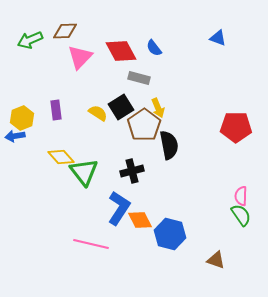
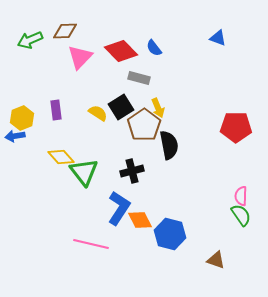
red diamond: rotated 16 degrees counterclockwise
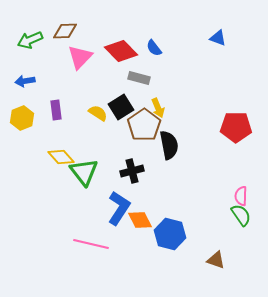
blue arrow: moved 10 px right, 55 px up
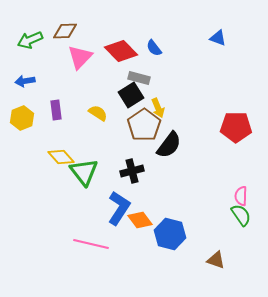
black square: moved 10 px right, 12 px up
black semicircle: rotated 48 degrees clockwise
orange diamond: rotated 10 degrees counterclockwise
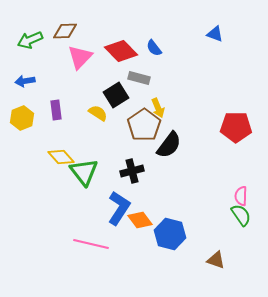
blue triangle: moved 3 px left, 4 px up
black square: moved 15 px left
